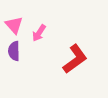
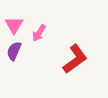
pink triangle: rotated 12 degrees clockwise
purple semicircle: rotated 24 degrees clockwise
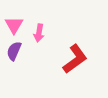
pink arrow: rotated 24 degrees counterclockwise
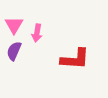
pink arrow: moved 2 px left
red L-shape: rotated 40 degrees clockwise
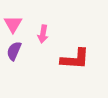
pink triangle: moved 1 px left, 1 px up
pink arrow: moved 6 px right, 1 px down
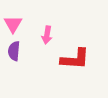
pink arrow: moved 4 px right, 1 px down
purple semicircle: rotated 18 degrees counterclockwise
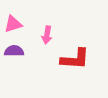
pink triangle: rotated 42 degrees clockwise
purple semicircle: rotated 84 degrees clockwise
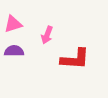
pink arrow: rotated 12 degrees clockwise
